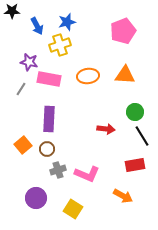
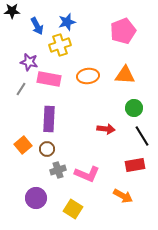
green circle: moved 1 px left, 4 px up
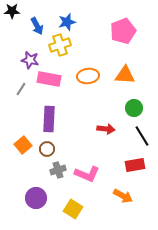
purple star: moved 1 px right, 2 px up
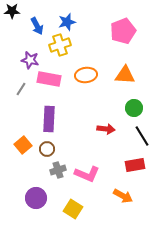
orange ellipse: moved 2 px left, 1 px up
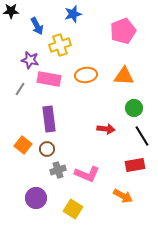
black star: moved 1 px left
blue star: moved 6 px right, 8 px up
orange triangle: moved 1 px left, 1 px down
gray line: moved 1 px left
purple rectangle: rotated 10 degrees counterclockwise
orange square: rotated 12 degrees counterclockwise
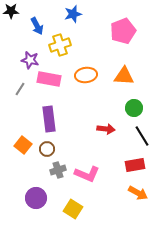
orange arrow: moved 15 px right, 3 px up
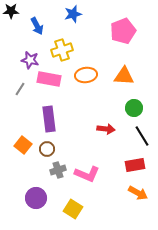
yellow cross: moved 2 px right, 5 px down
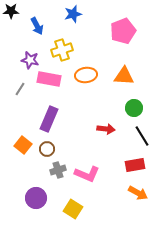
purple rectangle: rotated 30 degrees clockwise
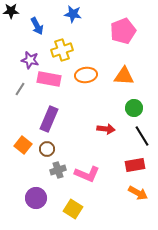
blue star: rotated 24 degrees clockwise
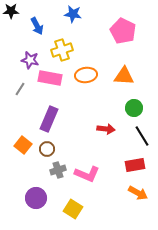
pink pentagon: rotated 25 degrees counterclockwise
pink rectangle: moved 1 px right, 1 px up
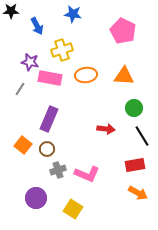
purple star: moved 2 px down
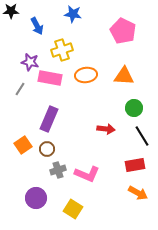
orange square: rotated 18 degrees clockwise
